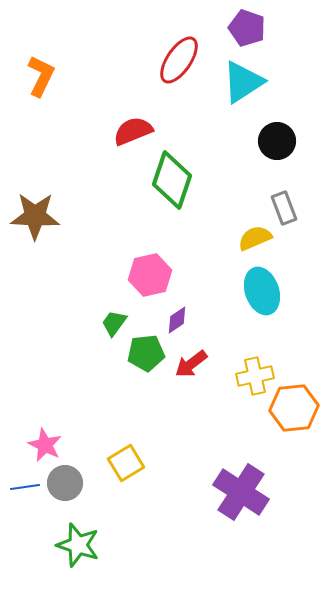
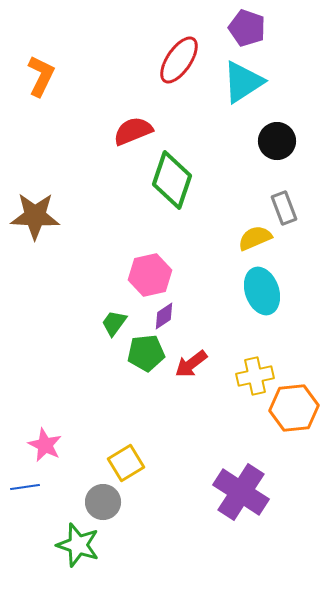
purple diamond: moved 13 px left, 4 px up
gray circle: moved 38 px right, 19 px down
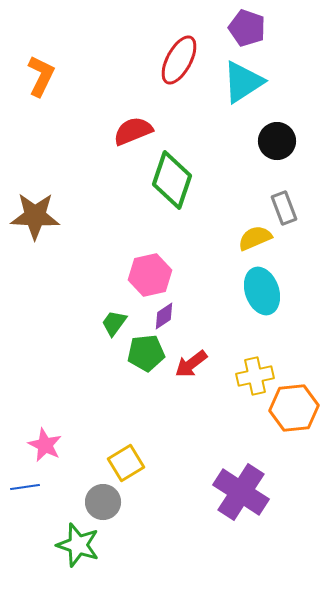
red ellipse: rotated 6 degrees counterclockwise
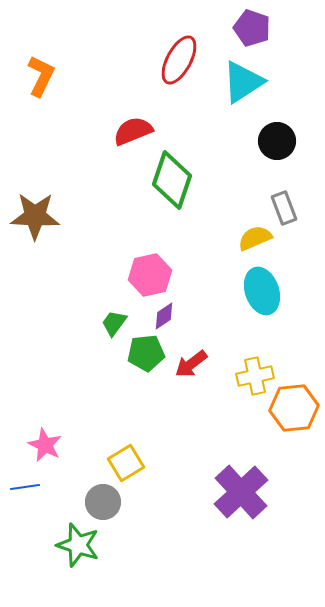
purple pentagon: moved 5 px right
purple cross: rotated 14 degrees clockwise
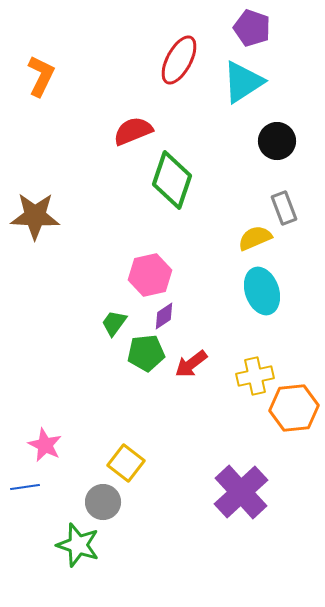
yellow square: rotated 21 degrees counterclockwise
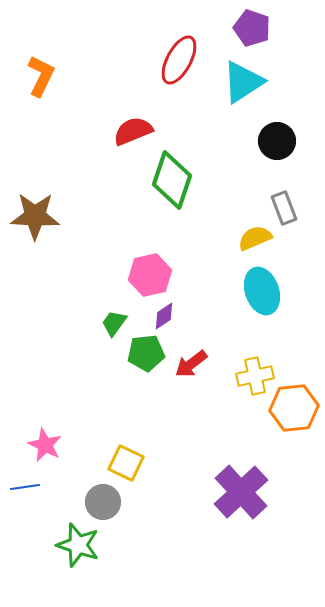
yellow square: rotated 12 degrees counterclockwise
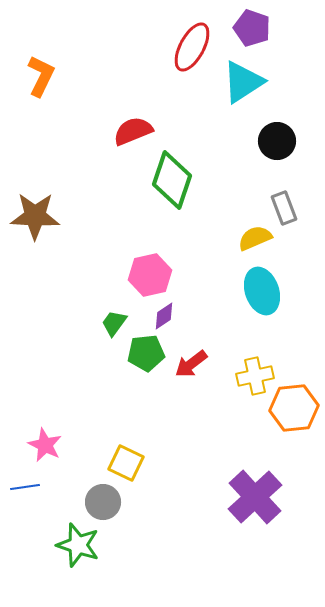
red ellipse: moved 13 px right, 13 px up
purple cross: moved 14 px right, 5 px down
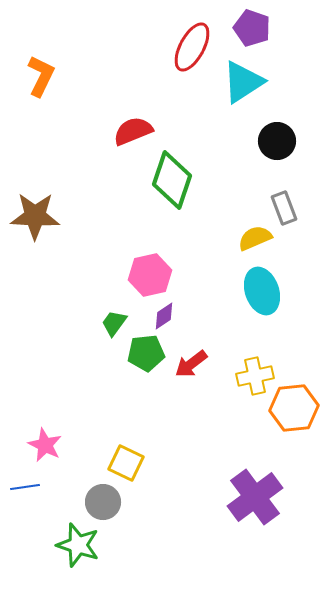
purple cross: rotated 6 degrees clockwise
